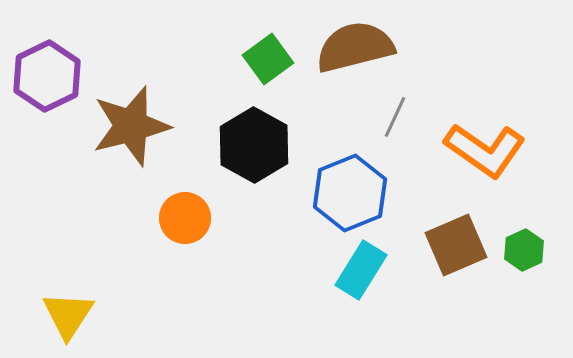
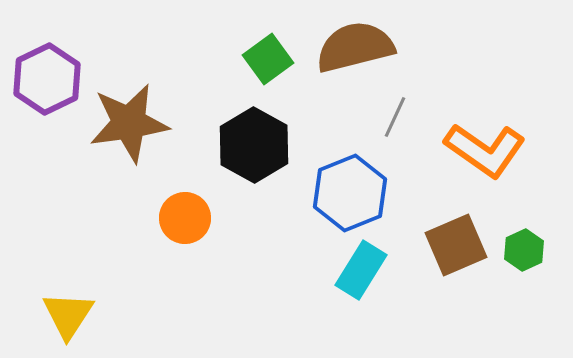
purple hexagon: moved 3 px down
brown star: moved 2 px left, 3 px up; rotated 6 degrees clockwise
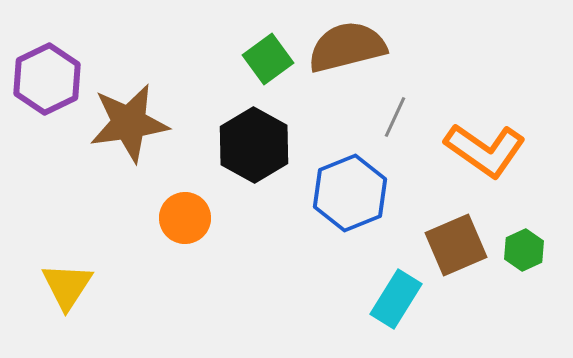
brown semicircle: moved 8 px left
cyan rectangle: moved 35 px right, 29 px down
yellow triangle: moved 1 px left, 29 px up
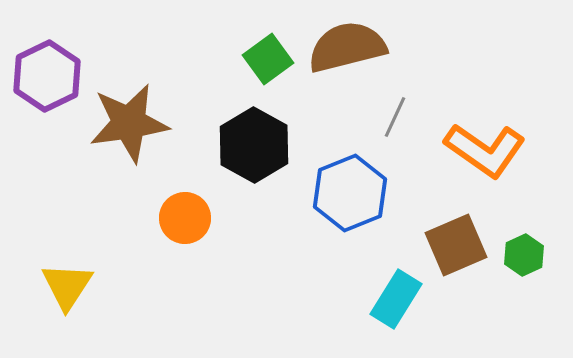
purple hexagon: moved 3 px up
green hexagon: moved 5 px down
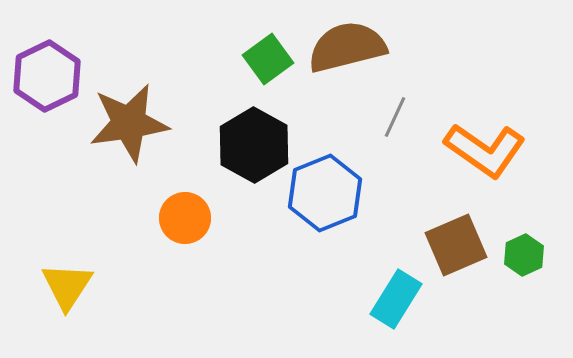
blue hexagon: moved 25 px left
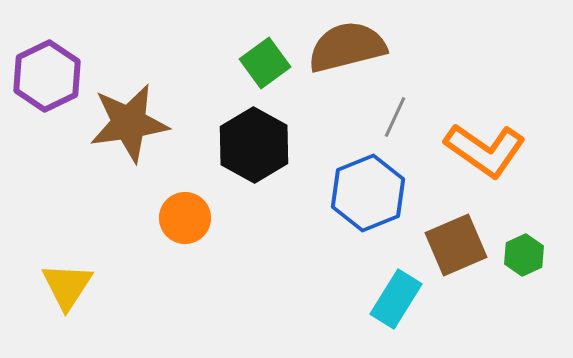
green square: moved 3 px left, 4 px down
blue hexagon: moved 43 px right
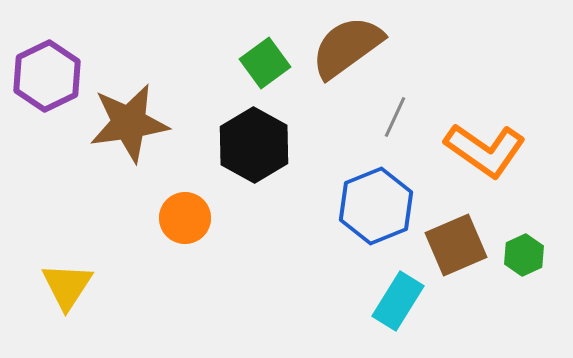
brown semicircle: rotated 22 degrees counterclockwise
blue hexagon: moved 8 px right, 13 px down
cyan rectangle: moved 2 px right, 2 px down
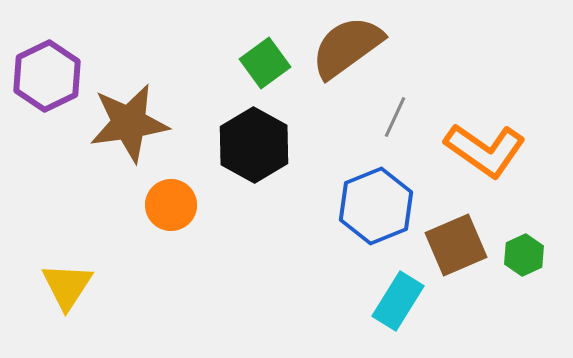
orange circle: moved 14 px left, 13 px up
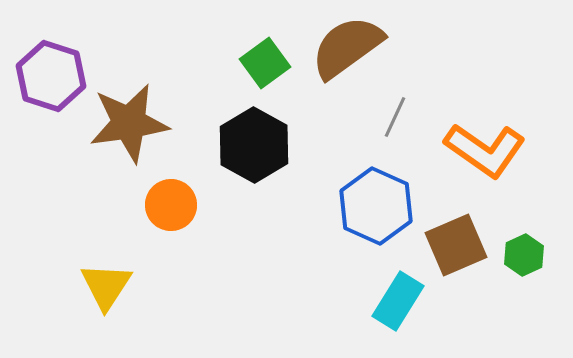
purple hexagon: moved 4 px right; rotated 16 degrees counterclockwise
blue hexagon: rotated 14 degrees counterclockwise
yellow triangle: moved 39 px right
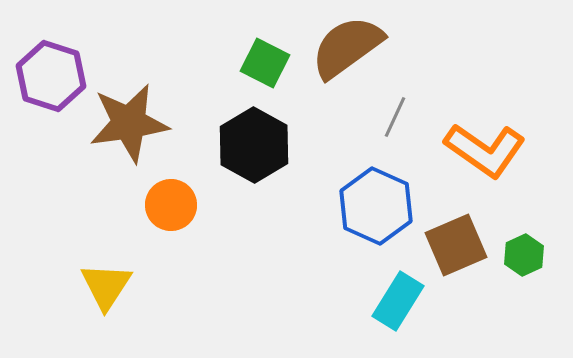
green square: rotated 27 degrees counterclockwise
